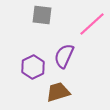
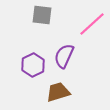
purple hexagon: moved 2 px up
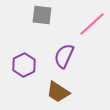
purple hexagon: moved 9 px left
brown trapezoid: rotated 130 degrees counterclockwise
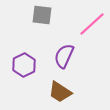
brown trapezoid: moved 2 px right
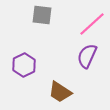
purple semicircle: moved 23 px right
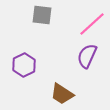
brown trapezoid: moved 2 px right, 2 px down
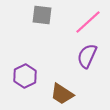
pink line: moved 4 px left, 2 px up
purple hexagon: moved 1 px right, 11 px down
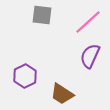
purple semicircle: moved 3 px right
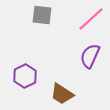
pink line: moved 3 px right, 3 px up
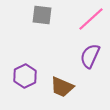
brown trapezoid: moved 7 px up; rotated 10 degrees counterclockwise
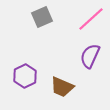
gray square: moved 2 px down; rotated 30 degrees counterclockwise
